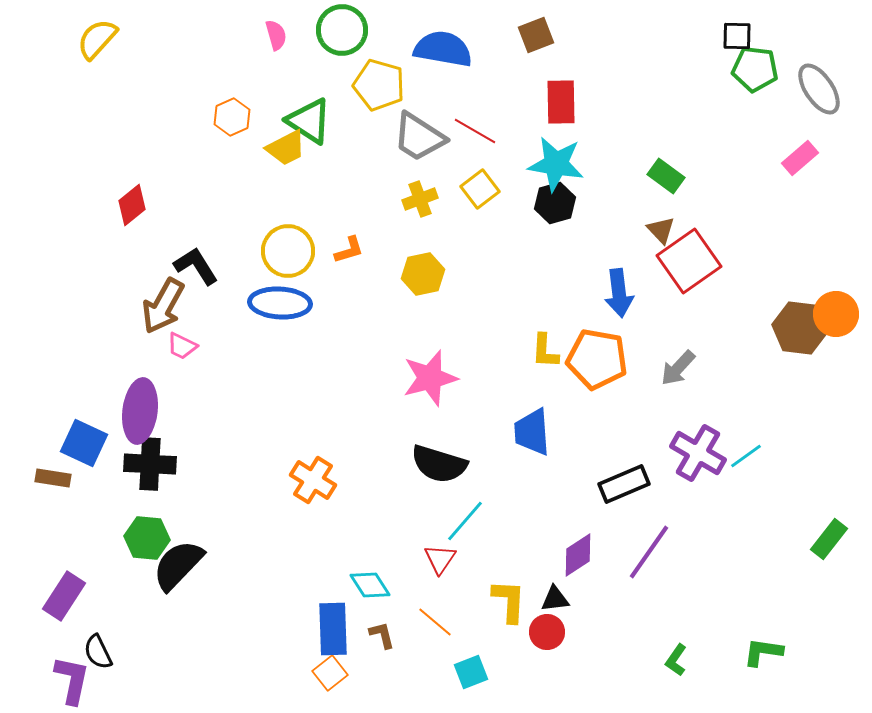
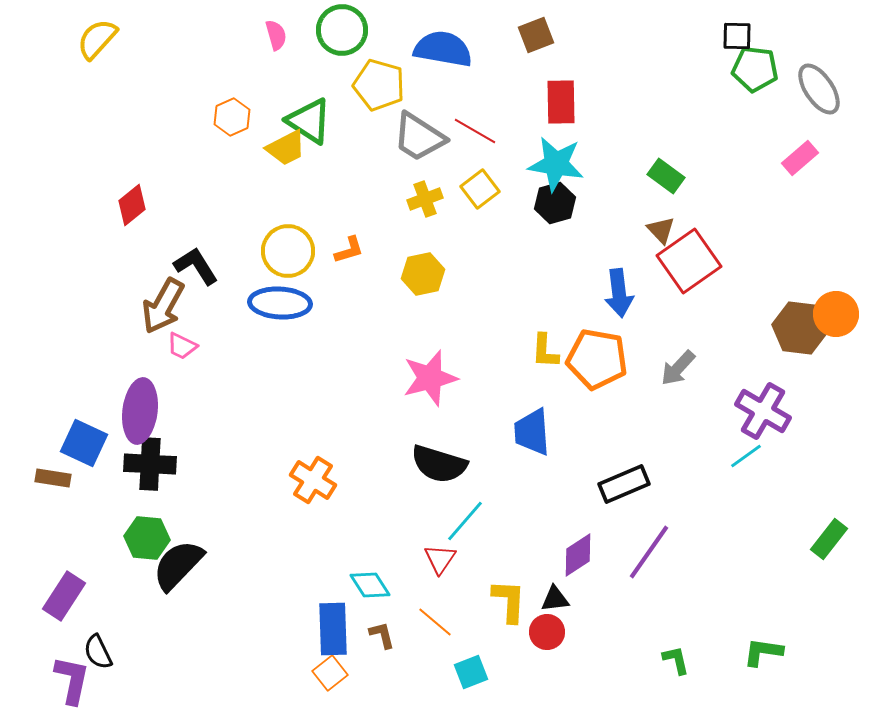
yellow cross at (420, 199): moved 5 px right
purple cross at (698, 453): moved 65 px right, 42 px up
green L-shape at (676, 660): rotated 132 degrees clockwise
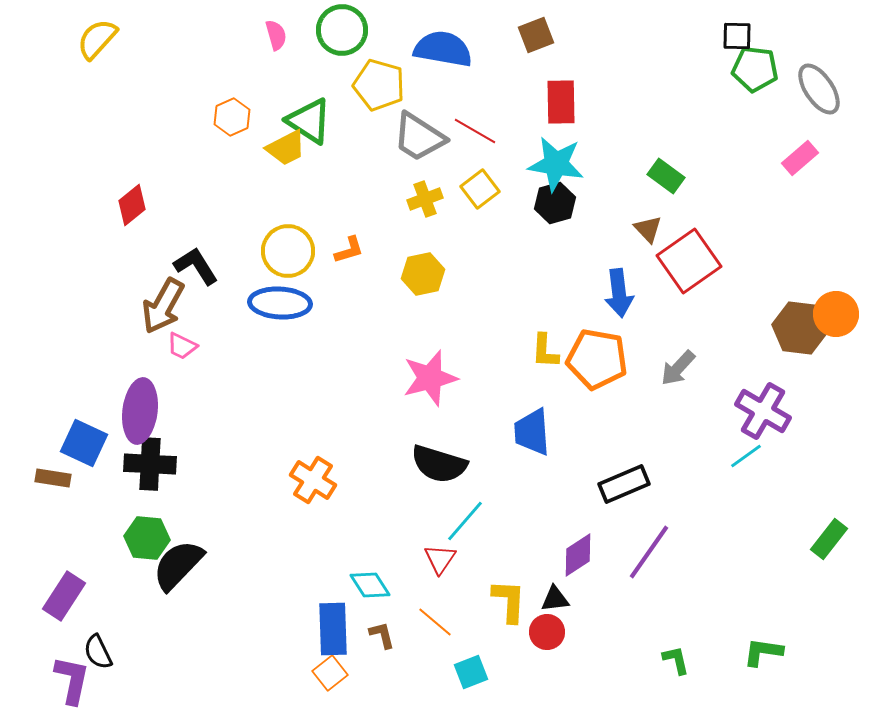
brown triangle at (661, 230): moved 13 px left, 1 px up
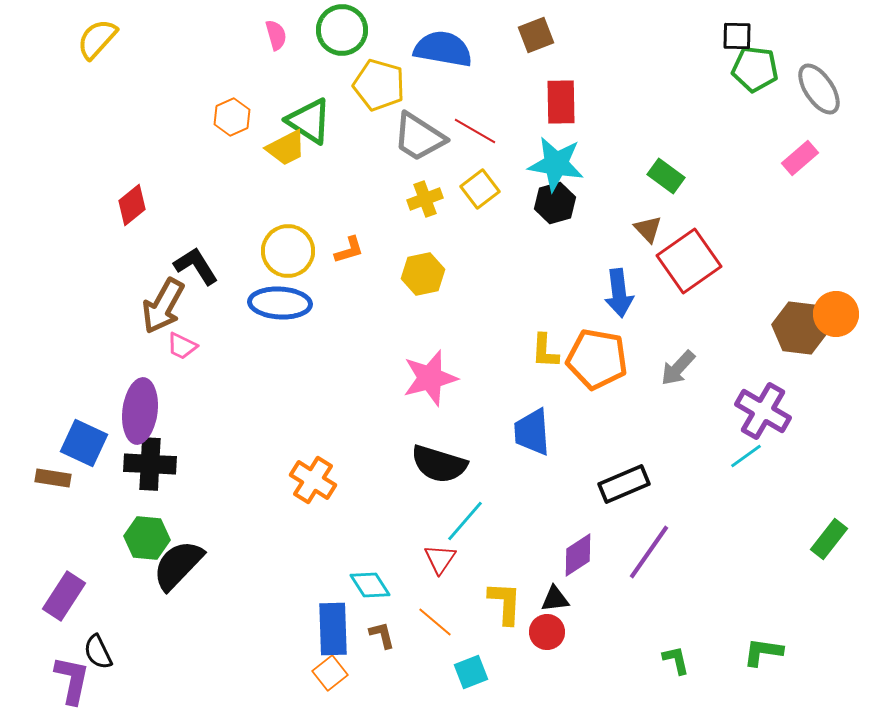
yellow L-shape at (509, 601): moved 4 px left, 2 px down
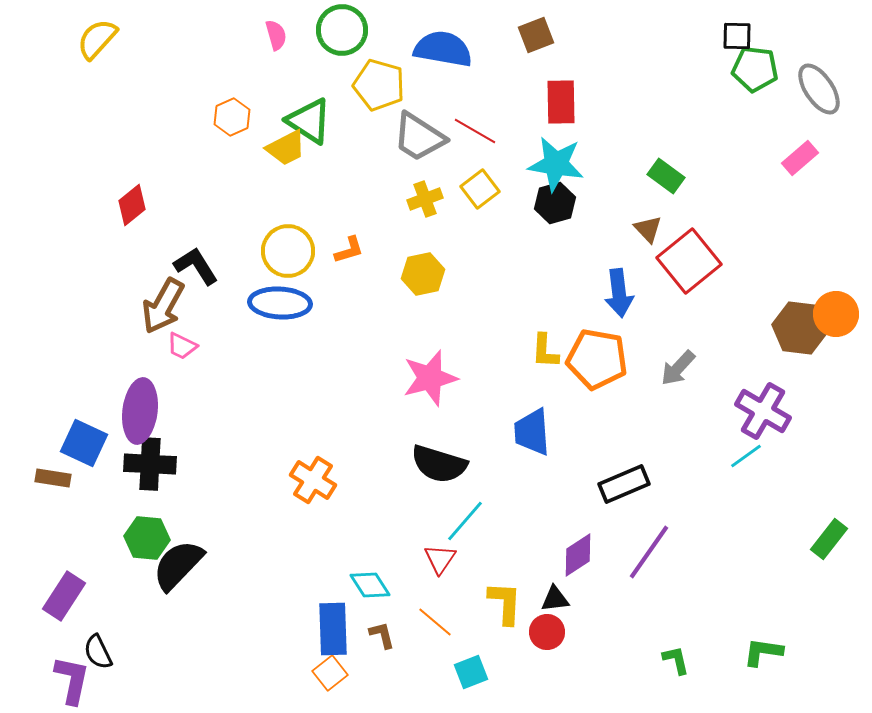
red square at (689, 261): rotated 4 degrees counterclockwise
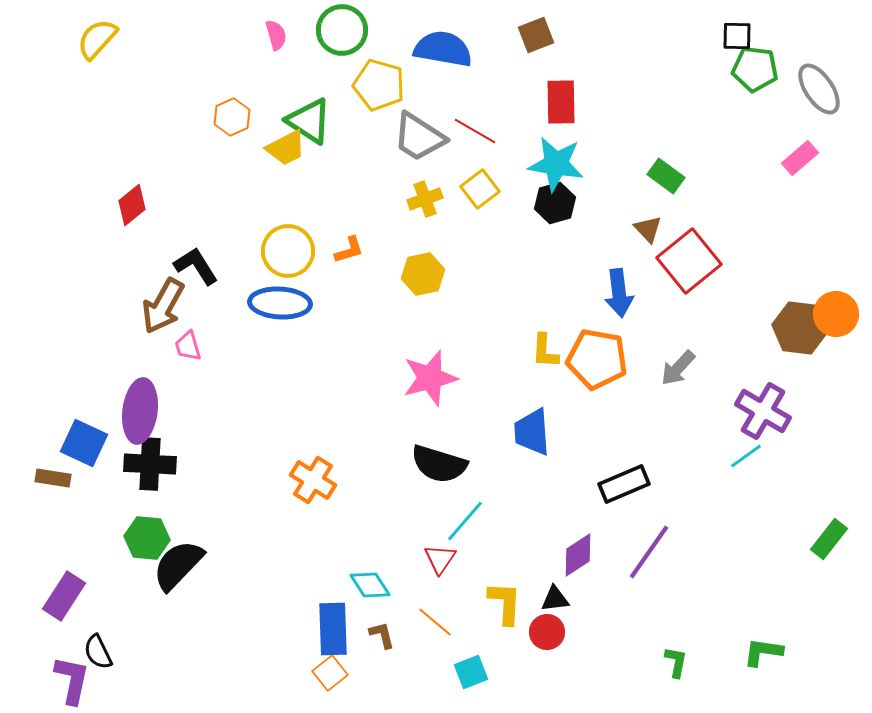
pink trapezoid at (182, 346): moved 6 px right; rotated 48 degrees clockwise
green L-shape at (676, 660): moved 2 px down; rotated 24 degrees clockwise
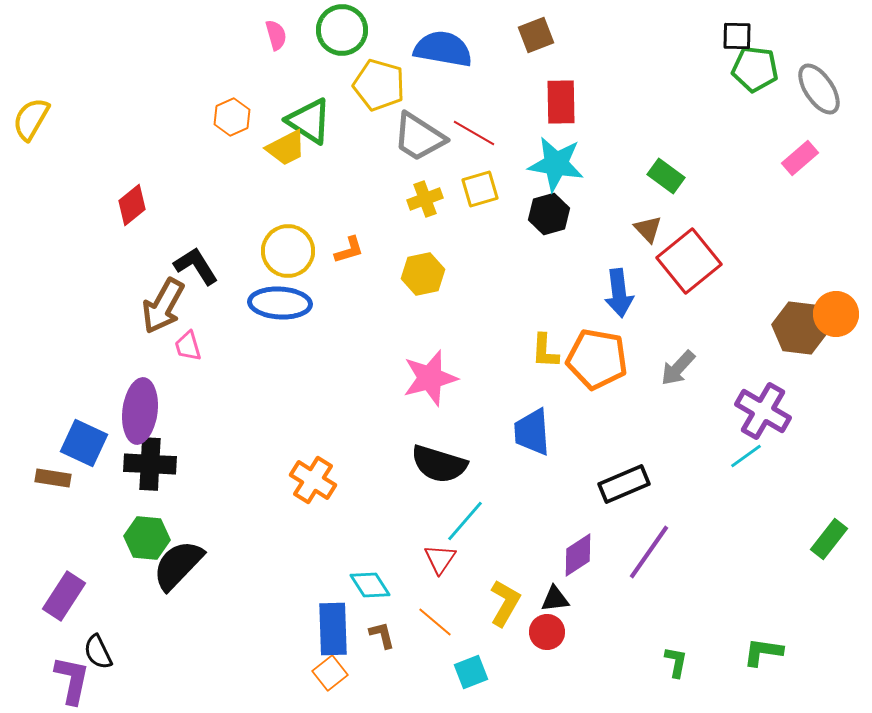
yellow semicircle at (97, 39): moved 66 px left, 80 px down; rotated 12 degrees counterclockwise
red line at (475, 131): moved 1 px left, 2 px down
yellow square at (480, 189): rotated 21 degrees clockwise
black hexagon at (555, 203): moved 6 px left, 11 px down
yellow L-shape at (505, 603): rotated 27 degrees clockwise
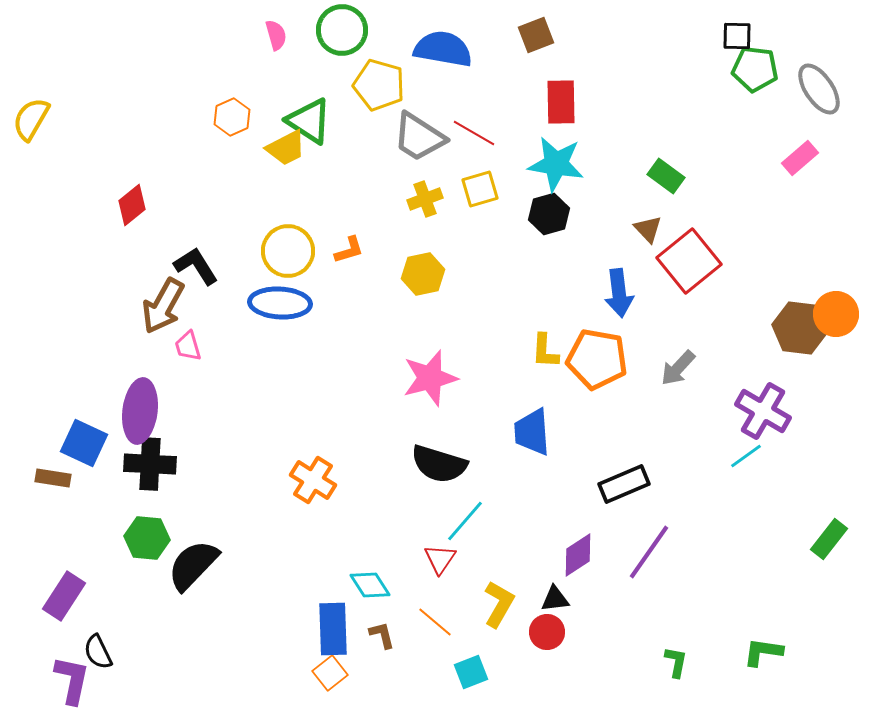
black semicircle at (178, 565): moved 15 px right
yellow L-shape at (505, 603): moved 6 px left, 1 px down
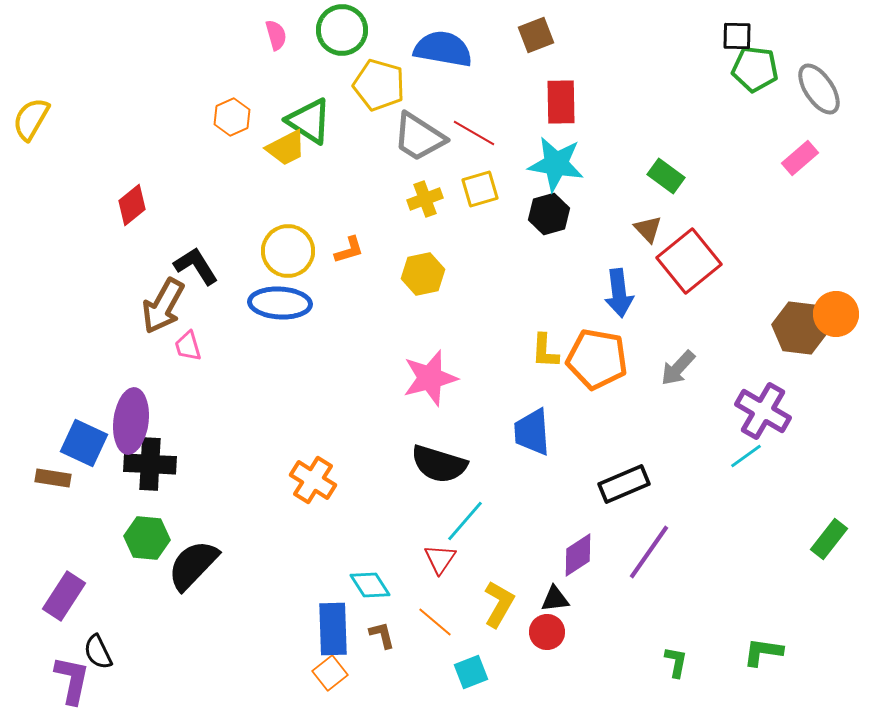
purple ellipse at (140, 411): moved 9 px left, 10 px down
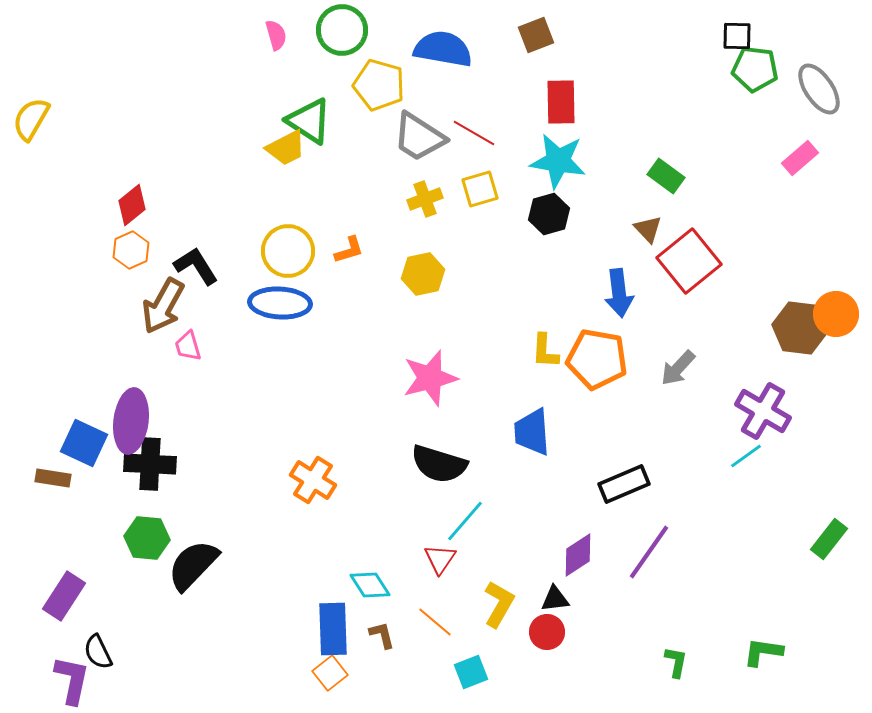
orange hexagon at (232, 117): moved 101 px left, 133 px down
cyan star at (556, 164): moved 2 px right, 3 px up
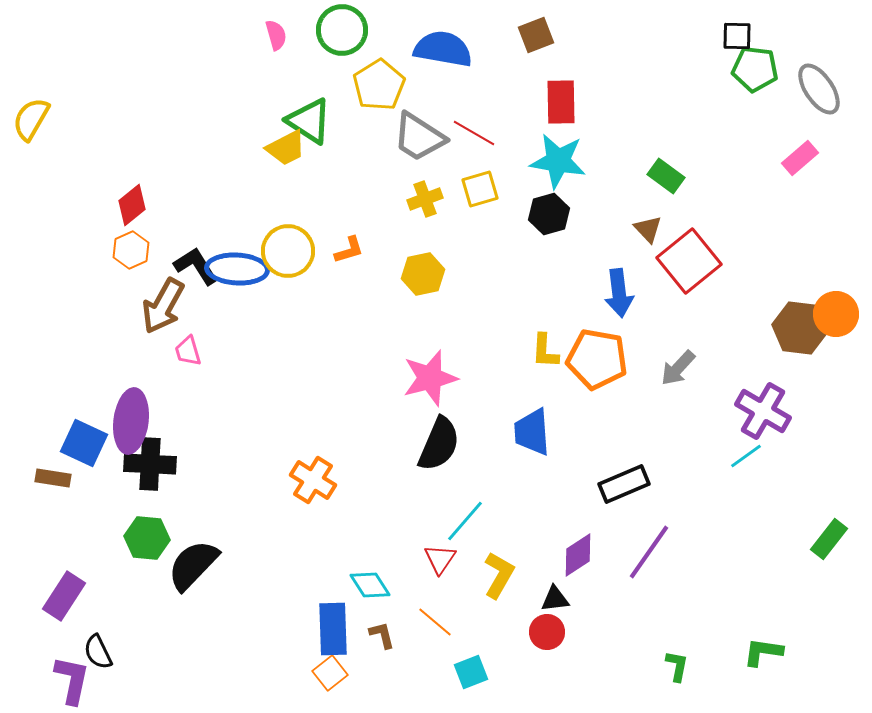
yellow pentagon at (379, 85): rotated 24 degrees clockwise
blue ellipse at (280, 303): moved 43 px left, 34 px up
pink trapezoid at (188, 346): moved 5 px down
black semicircle at (439, 464): moved 20 px up; rotated 84 degrees counterclockwise
yellow L-shape at (499, 604): moved 29 px up
green L-shape at (676, 662): moved 1 px right, 4 px down
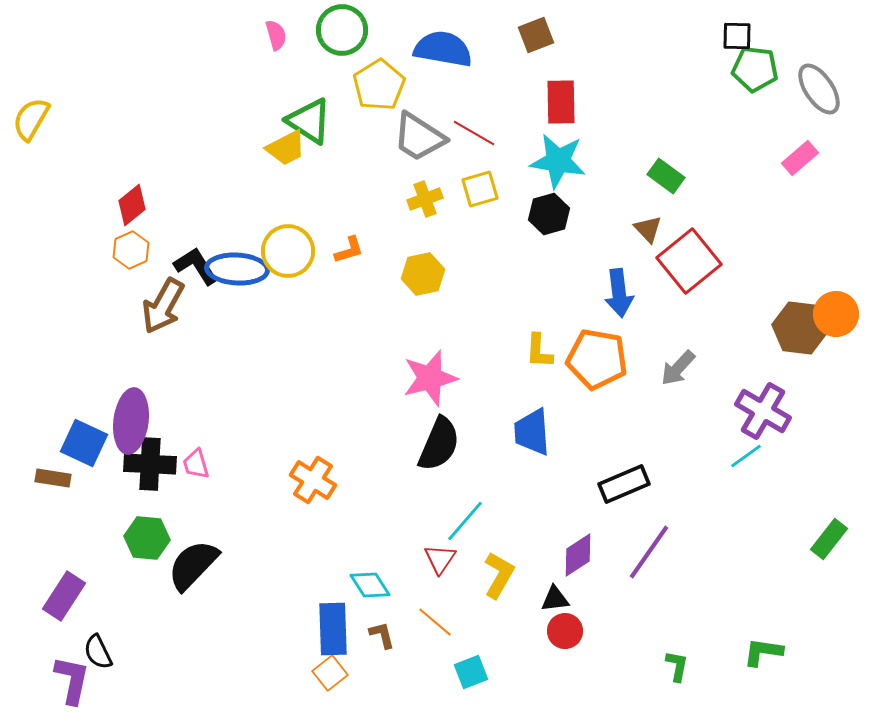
pink trapezoid at (188, 351): moved 8 px right, 113 px down
yellow L-shape at (545, 351): moved 6 px left
red circle at (547, 632): moved 18 px right, 1 px up
